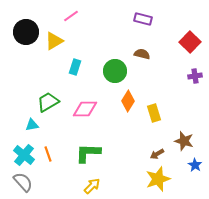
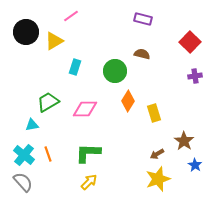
brown star: rotated 18 degrees clockwise
yellow arrow: moved 3 px left, 4 px up
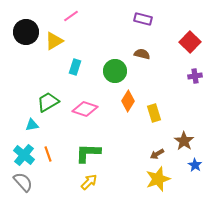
pink diamond: rotated 20 degrees clockwise
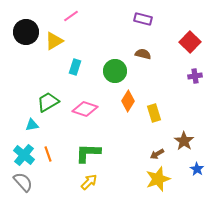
brown semicircle: moved 1 px right
blue star: moved 2 px right, 4 px down
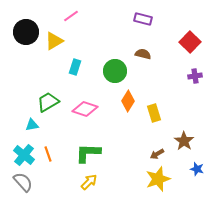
blue star: rotated 16 degrees counterclockwise
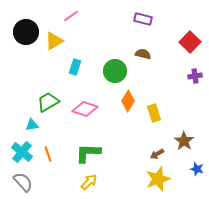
cyan cross: moved 2 px left, 3 px up
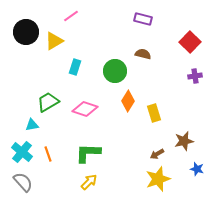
brown star: rotated 24 degrees clockwise
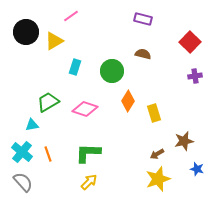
green circle: moved 3 px left
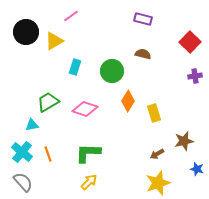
yellow star: moved 4 px down
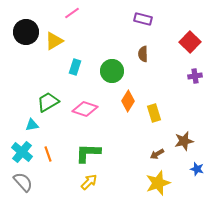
pink line: moved 1 px right, 3 px up
brown semicircle: rotated 105 degrees counterclockwise
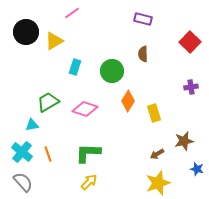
purple cross: moved 4 px left, 11 px down
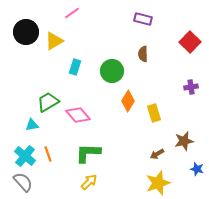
pink diamond: moved 7 px left, 6 px down; rotated 30 degrees clockwise
cyan cross: moved 3 px right, 4 px down
